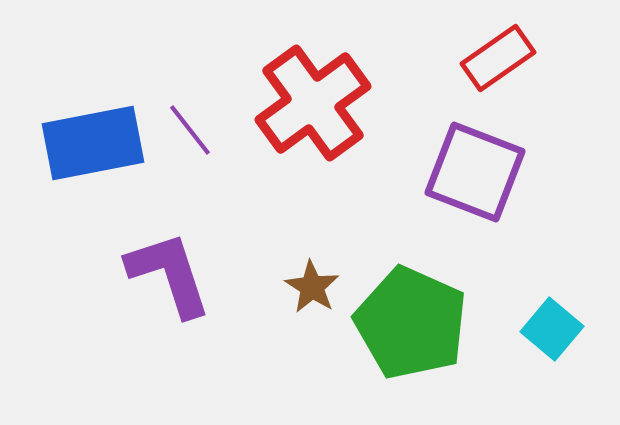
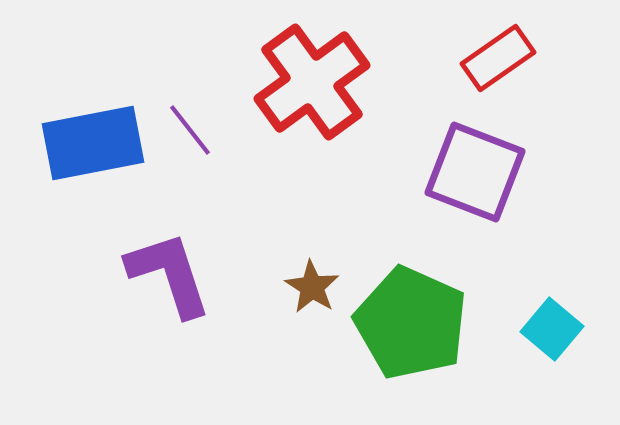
red cross: moved 1 px left, 21 px up
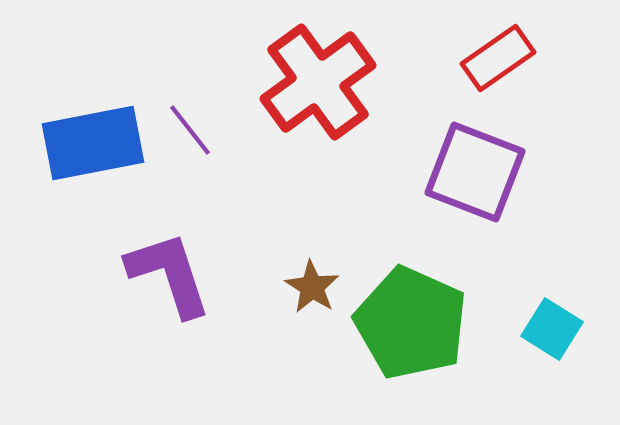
red cross: moved 6 px right
cyan square: rotated 8 degrees counterclockwise
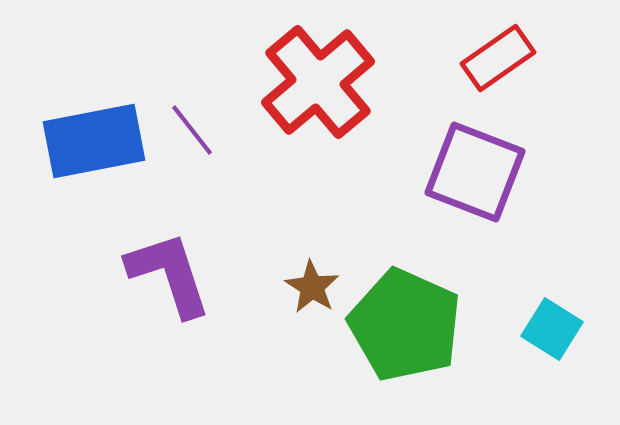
red cross: rotated 4 degrees counterclockwise
purple line: moved 2 px right
blue rectangle: moved 1 px right, 2 px up
green pentagon: moved 6 px left, 2 px down
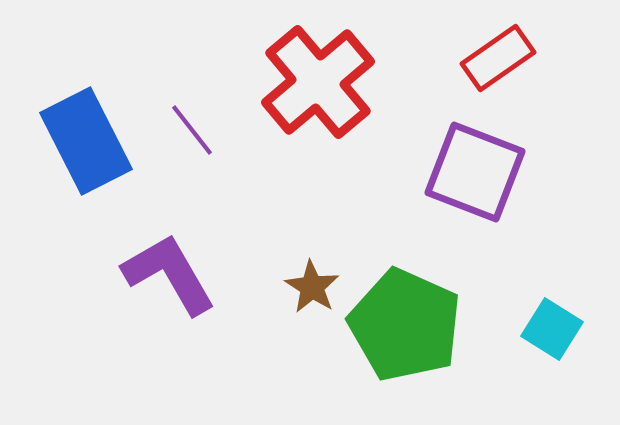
blue rectangle: moved 8 px left; rotated 74 degrees clockwise
purple L-shape: rotated 12 degrees counterclockwise
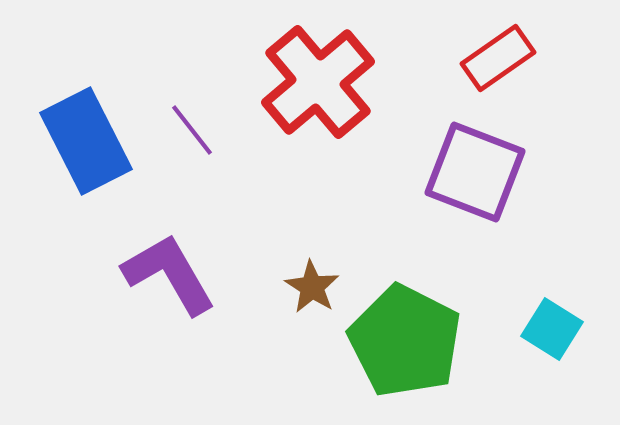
green pentagon: moved 16 px down; rotated 3 degrees clockwise
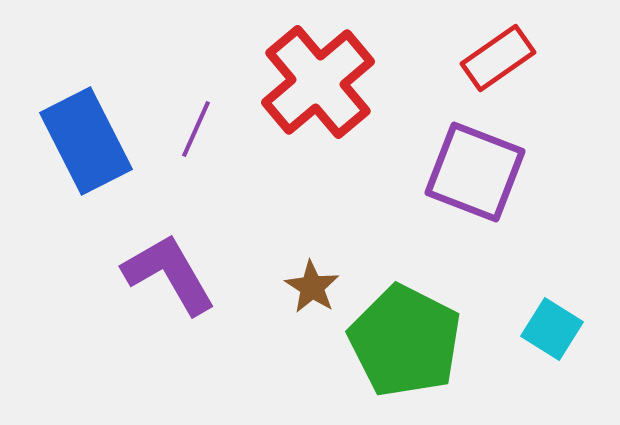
purple line: moved 4 px right, 1 px up; rotated 62 degrees clockwise
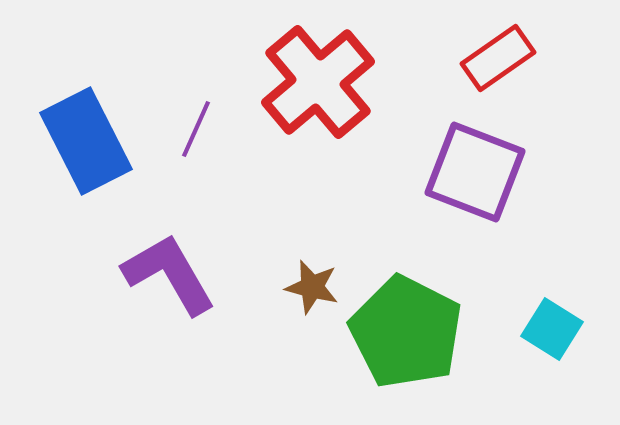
brown star: rotated 18 degrees counterclockwise
green pentagon: moved 1 px right, 9 px up
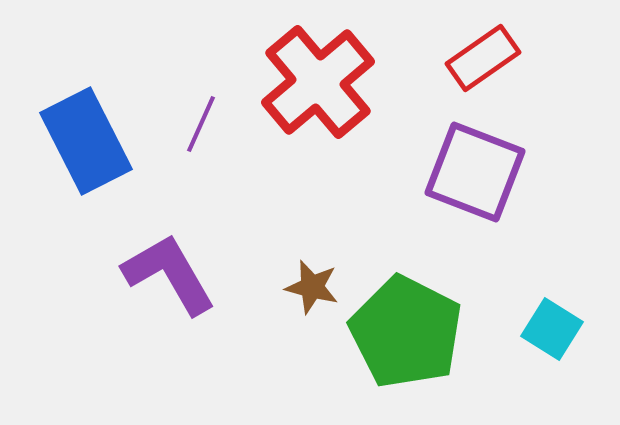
red rectangle: moved 15 px left
purple line: moved 5 px right, 5 px up
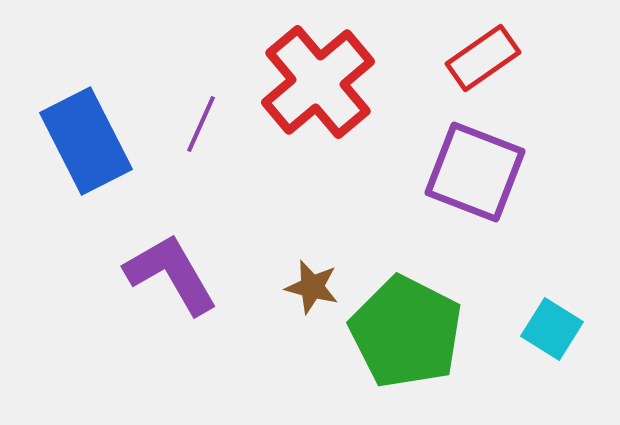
purple L-shape: moved 2 px right
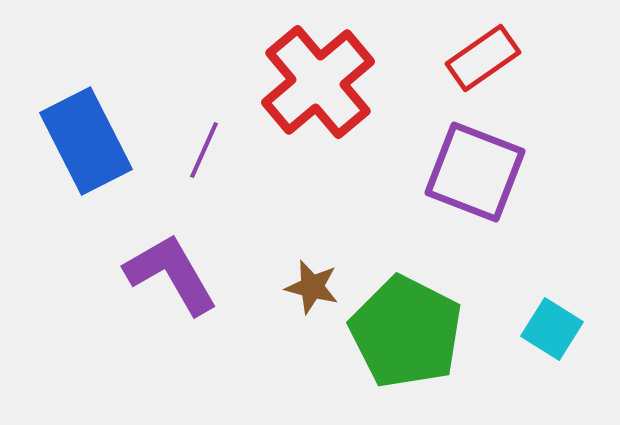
purple line: moved 3 px right, 26 px down
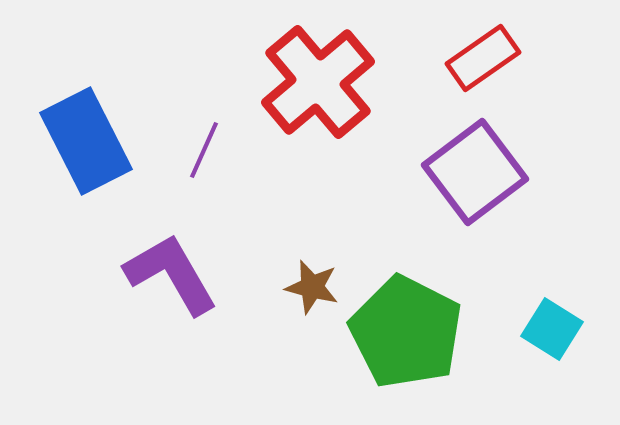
purple square: rotated 32 degrees clockwise
